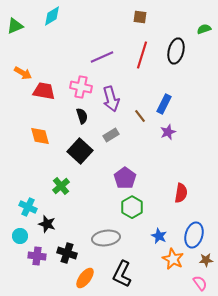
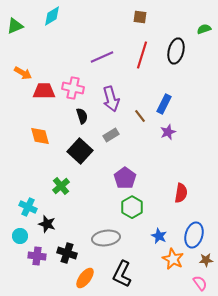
pink cross: moved 8 px left, 1 px down
red trapezoid: rotated 10 degrees counterclockwise
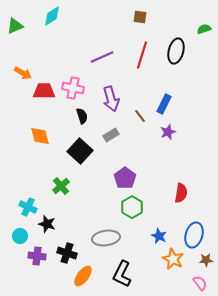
orange ellipse: moved 2 px left, 2 px up
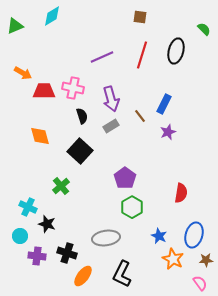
green semicircle: rotated 64 degrees clockwise
gray rectangle: moved 9 px up
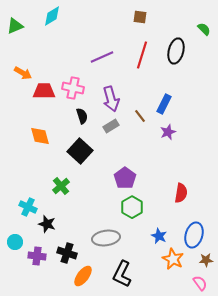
cyan circle: moved 5 px left, 6 px down
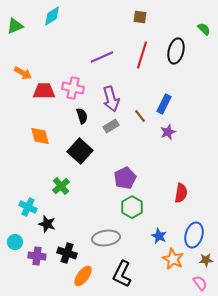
purple pentagon: rotated 10 degrees clockwise
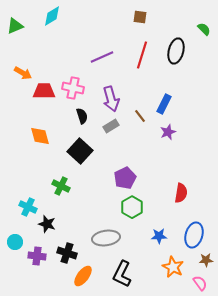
green cross: rotated 24 degrees counterclockwise
blue star: rotated 28 degrees counterclockwise
orange star: moved 8 px down
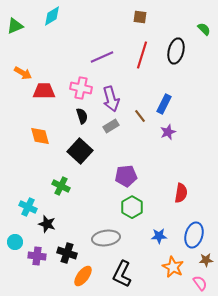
pink cross: moved 8 px right
purple pentagon: moved 1 px right, 2 px up; rotated 20 degrees clockwise
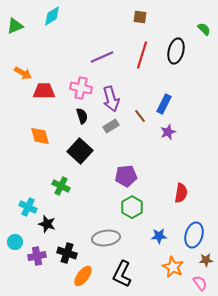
purple cross: rotated 18 degrees counterclockwise
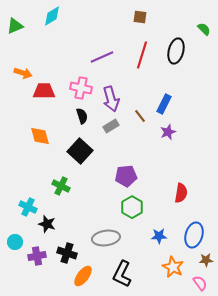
orange arrow: rotated 12 degrees counterclockwise
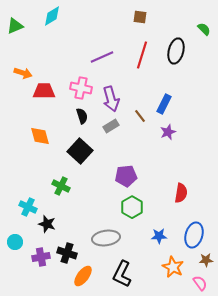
purple cross: moved 4 px right, 1 px down
